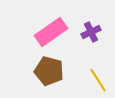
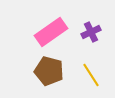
yellow line: moved 7 px left, 5 px up
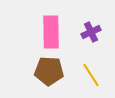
pink rectangle: rotated 56 degrees counterclockwise
brown pentagon: rotated 12 degrees counterclockwise
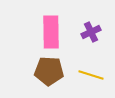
yellow line: rotated 40 degrees counterclockwise
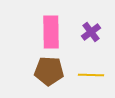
purple cross: rotated 12 degrees counterclockwise
yellow line: rotated 15 degrees counterclockwise
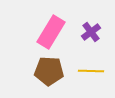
pink rectangle: rotated 32 degrees clockwise
yellow line: moved 4 px up
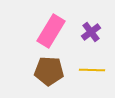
pink rectangle: moved 1 px up
yellow line: moved 1 px right, 1 px up
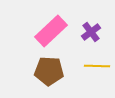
pink rectangle: rotated 16 degrees clockwise
yellow line: moved 5 px right, 4 px up
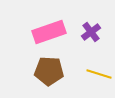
pink rectangle: moved 2 px left, 1 px down; rotated 24 degrees clockwise
yellow line: moved 2 px right, 8 px down; rotated 15 degrees clockwise
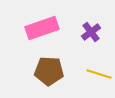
pink rectangle: moved 7 px left, 4 px up
